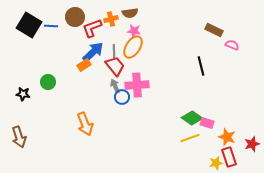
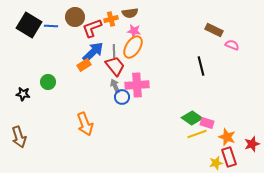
yellow line: moved 7 px right, 4 px up
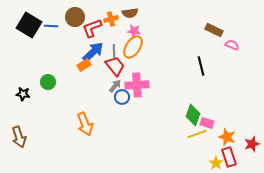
gray arrow: rotated 64 degrees clockwise
green diamond: moved 1 px right, 3 px up; rotated 75 degrees clockwise
yellow star: rotated 24 degrees counterclockwise
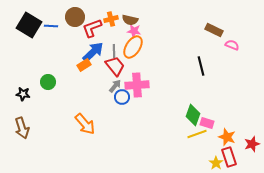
brown semicircle: moved 7 px down; rotated 21 degrees clockwise
orange arrow: rotated 20 degrees counterclockwise
brown arrow: moved 3 px right, 9 px up
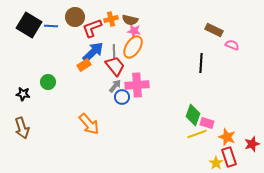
black line: moved 3 px up; rotated 18 degrees clockwise
orange arrow: moved 4 px right
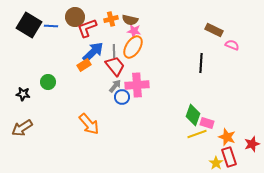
red L-shape: moved 5 px left
brown arrow: rotated 75 degrees clockwise
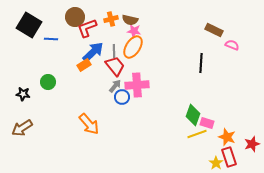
blue line: moved 13 px down
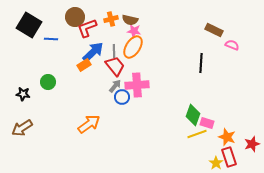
orange arrow: rotated 85 degrees counterclockwise
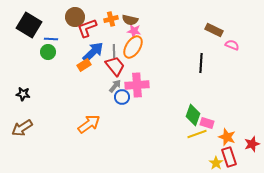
green circle: moved 30 px up
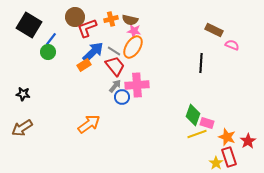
blue line: rotated 56 degrees counterclockwise
gray line: rotated 56 degrees counterclockwise
red star: moved 4 px left, 3 px up; rotated 14 degrees counterclockwise
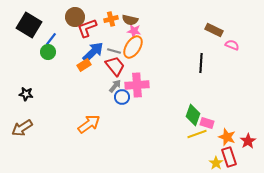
gray line: rotated 16 degrees counterclockwise
black star: moved 3 px right
